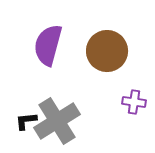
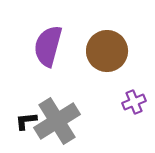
purple semicircle: moved 1 px down
purple cross: rotated 30 degrees counterclockwise
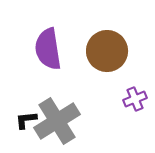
purple semicircle: moved 3 px down; rotated 24 degrees counterclockwise
purple cross: moved 1 px right, 3 px up
black L-shape: moved 1 px up
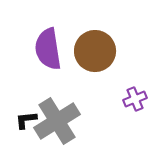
brown circle: moved 12 px left
